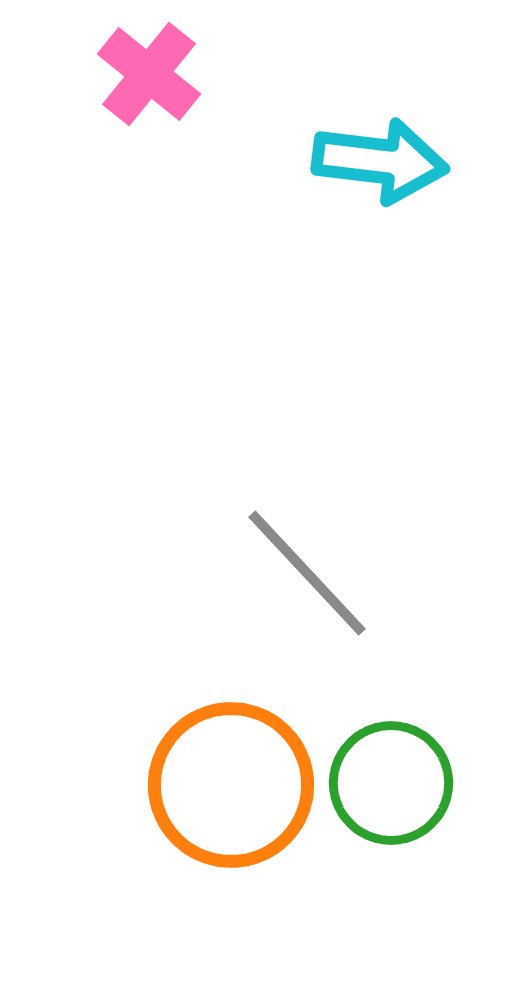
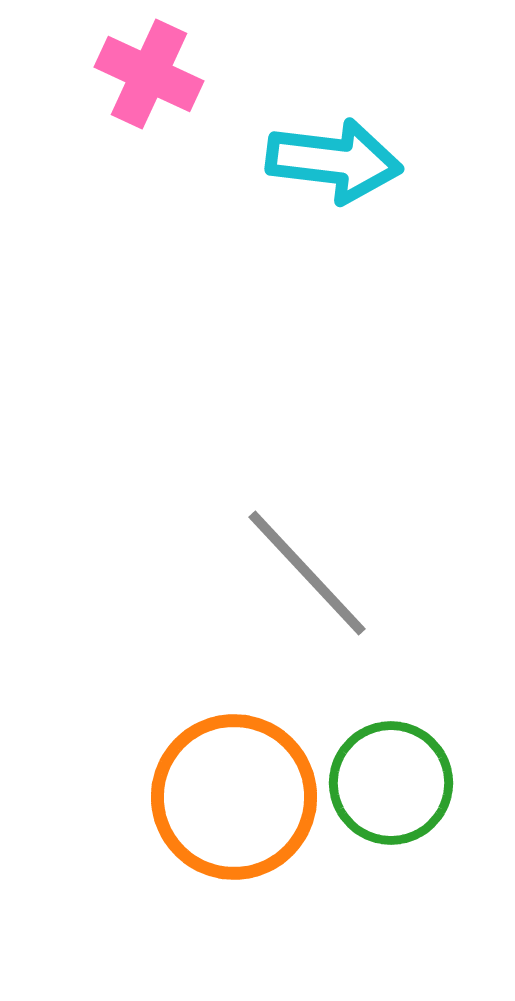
pink cross: rotated 14 degrees counterclockwise
cyan arrow: moved 46 px left
orange circle: moved 3 px right, 12 px down
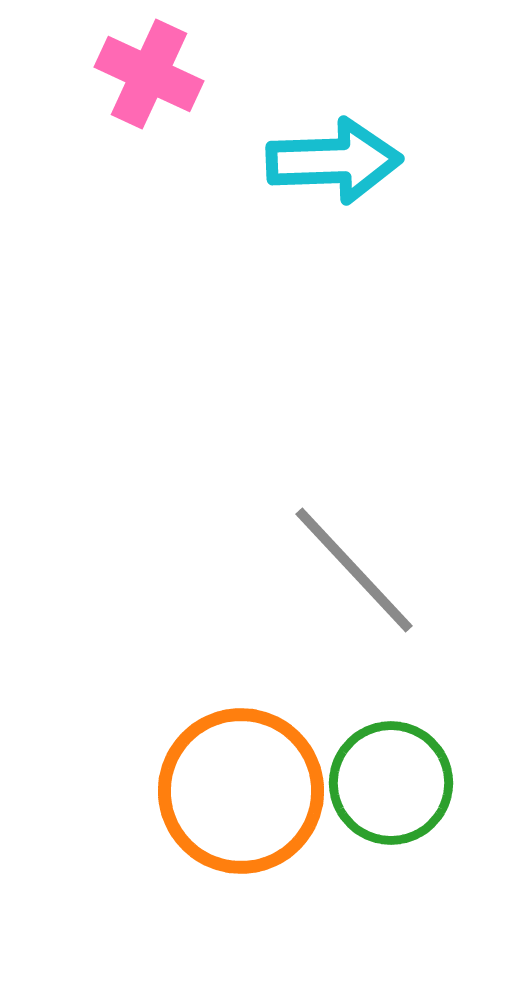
cyan arrow: rotated 9 degrees counterclockwise
gray line: moved 47 px right, 3 px up
orange circle: moved 7 px right, 6 px up
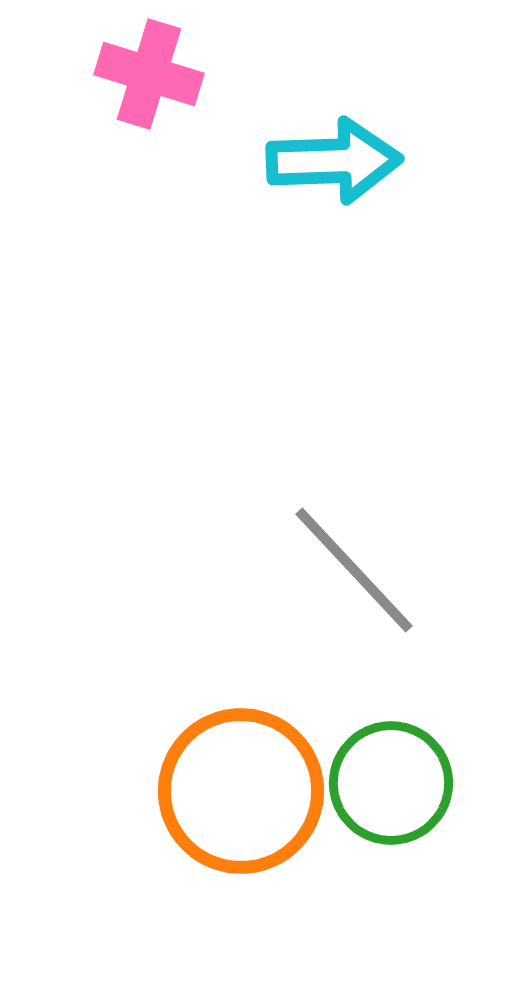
pink cross: rotated 8 degrees counterclockwise
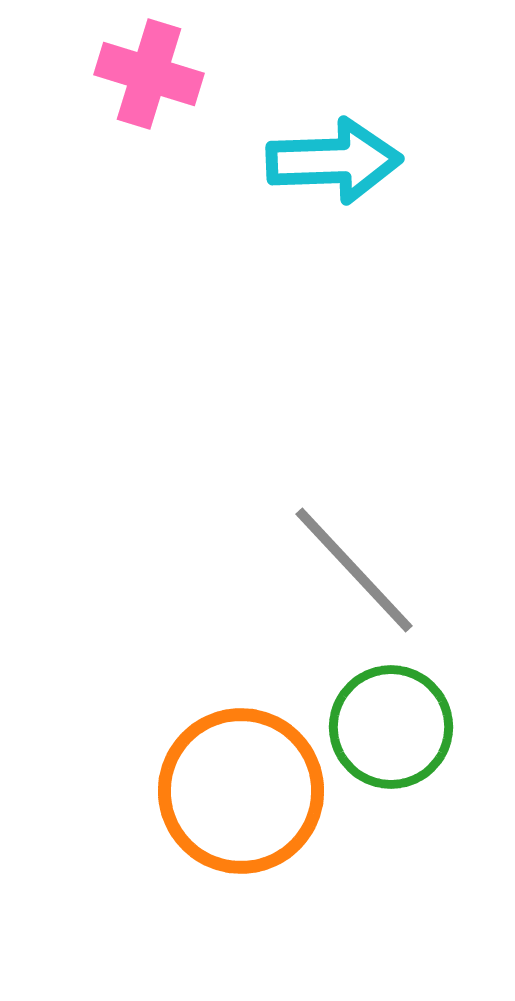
green circle: moved 56 px up
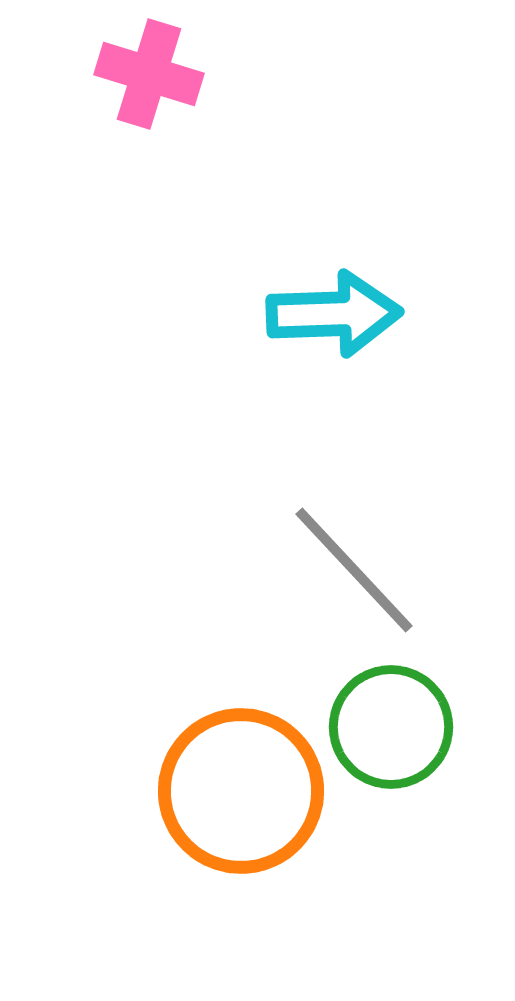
cyan arrow: moved 153 px down
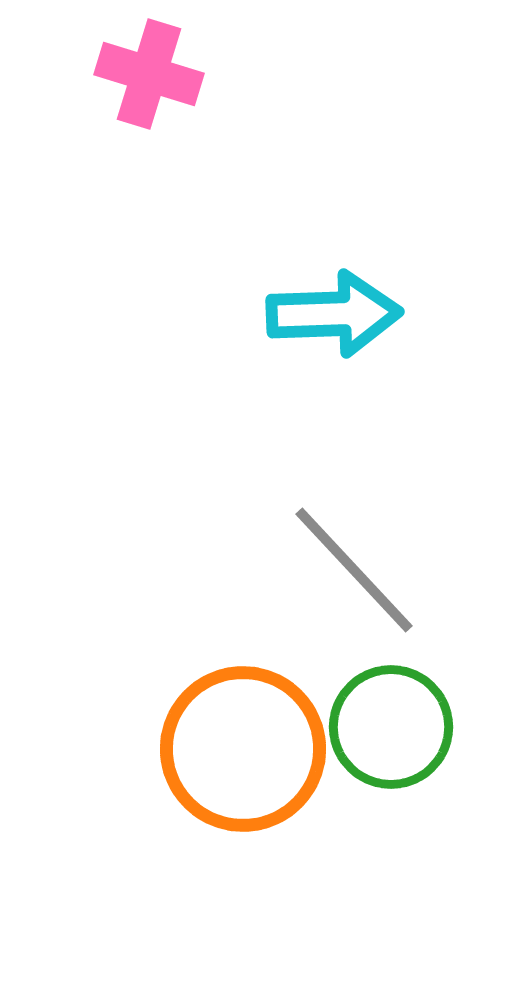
orange circle: moved 2 px right, 42 px up
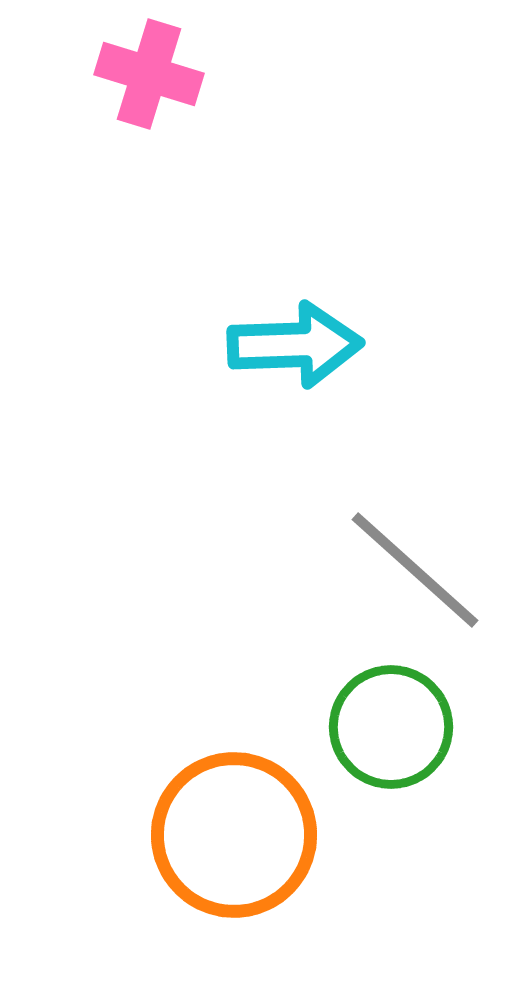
cyan arrow: moved 39 px left, 31 px down
gray line: moved 61 px right; rotated 5 degrees counterclockwise
orange circle: moved 9 px left, 86 px down
